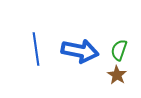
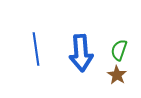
blue arrow: moved 1 px right, 2 px down; rotated 75 degrees clockwise
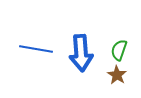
blue line: rotated 72 degrees counterclockwise
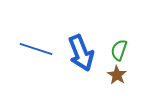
blue line: rotated 8 degrees clockwise
blue arrow: rotated 18 degrees counterclockwise
